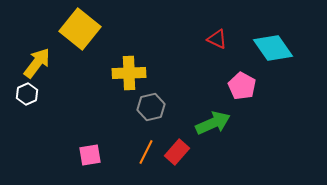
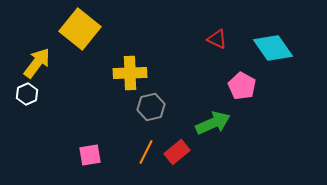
yellow cross: moved 1 px right
red rectangle: rotated 10 degrees clockwise
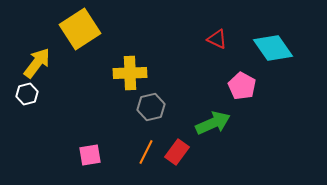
yellow square: rotated 18 degrees clockwise
white hexagon: rotated 10 degrees clockwise
red rectangle: rotated 15 degrees counterclockwise
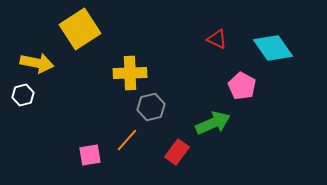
yellow arrow: rotated 64 degrees clockwise
white hexagon: moved 4 px left, 1 px down
orange line: moved 19 px left, 12 px up; rotated 15 degrees clockwise
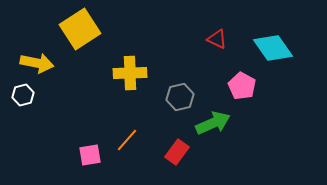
gray hexagon: moved 29 px right, 10 px up
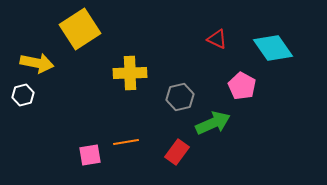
orange line: moved 1 px left, 2 px down; rotated 40 degrees clockwise
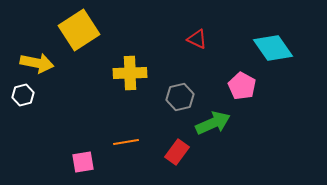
yellow square: moved 1 px left, 1 px down
red triangle: moved 20 px left
pink square: moved 7 px left, 7 px down
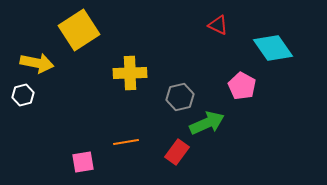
red triangle: moved 21 px right, 14 px up
green arrow: moved 6 px left
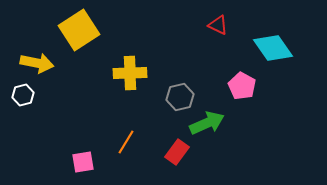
orange line: rotated 50 degrees counterclockwise
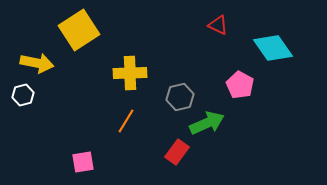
pink pentagon: moved 2 px left, 1 px up
orange line: moved 21 px up
